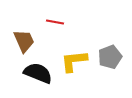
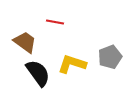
brown trapezoid: moved 1 px right, 1 px down; rotated 30 degrees counterclockwise
yellow L-shape: moved 2 px left, 3 px down; rotated 24 degrees clockwise
black semicircle: rotated 32 degrees clockwise
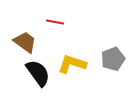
gray pentagon: moved 3 px right, 2 px down
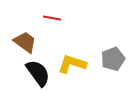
red line: moved 3 px left, 4 px up
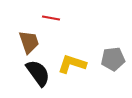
red line: moved 1 px left
brown trapezoid: moved 4 px right; rotated 35 degrees clockwise
gray pentagon: rotated 15 degrees clockwise
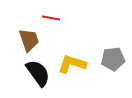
brown trapezoid: moved 2 px up
